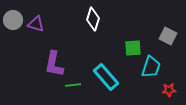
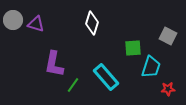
white diamond: moved 1 px left, 4 px down
green line: rotated 49 degrees counterclockwise
red star: moved 1 px left, 1 px up
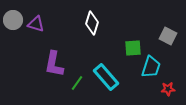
green line: moved 4 px right, 2 px up
